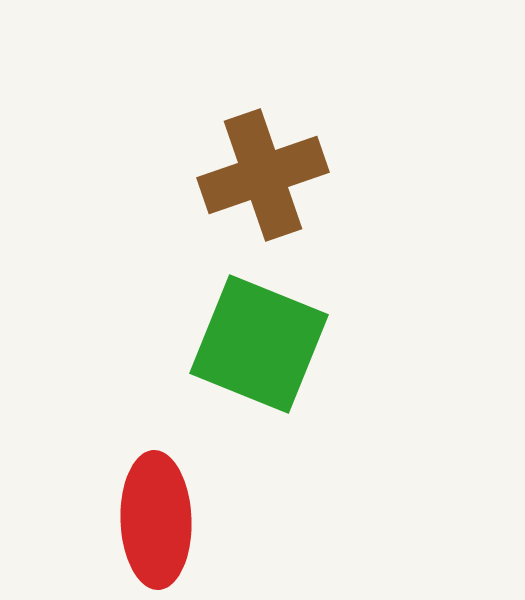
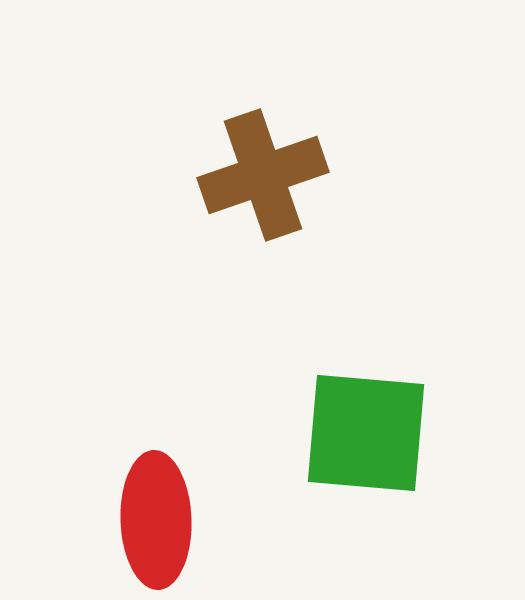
green square: moved 107 px right, 89 px down; rotated 17 degrees counterclockwise
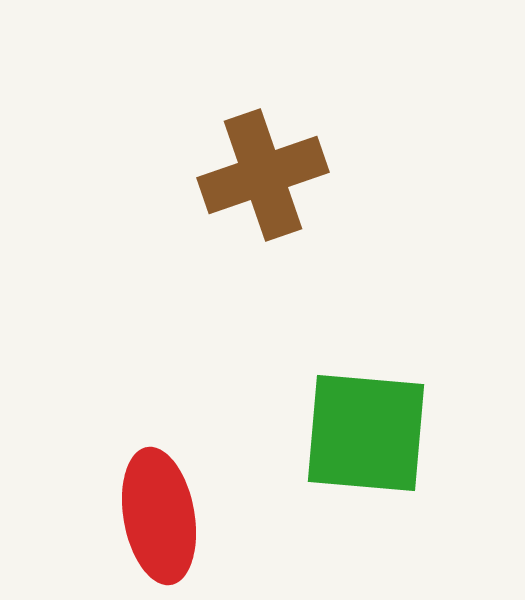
red ellipse: moved 3 px right, 4 px up; rotated 8 degrees counterclockwise
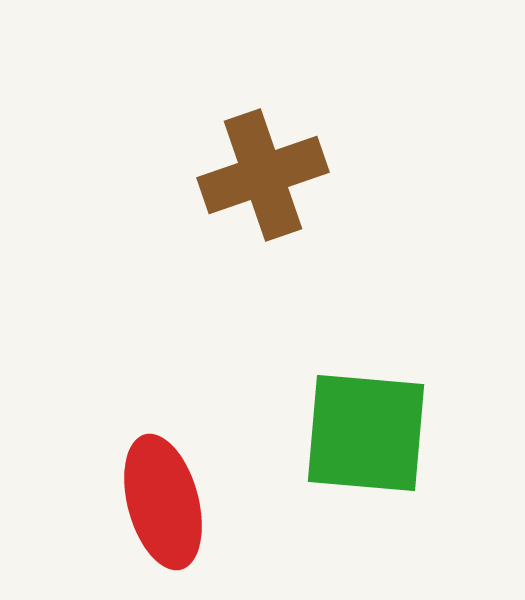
red ellipse: moved 4 px right, 14 px up; rotated 5 degrees counterclockwise
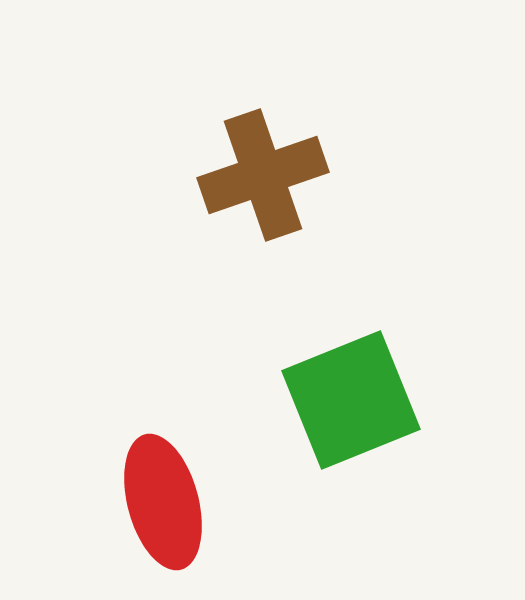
green square: moved 15 px left, 33 px up; rotated 27 degrees counterclockwise
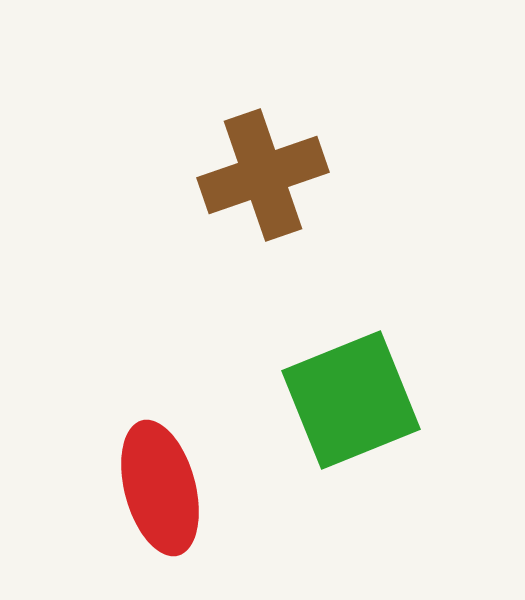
red ellipse: moved 3 px left, 14 px up
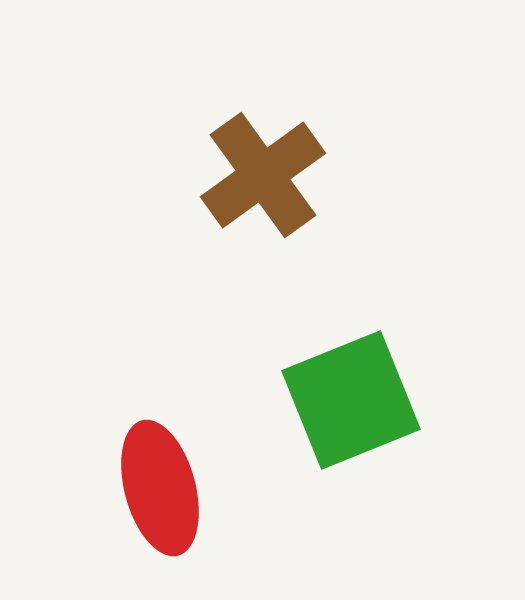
brown cross: rotated 17 degrees counterclockwise
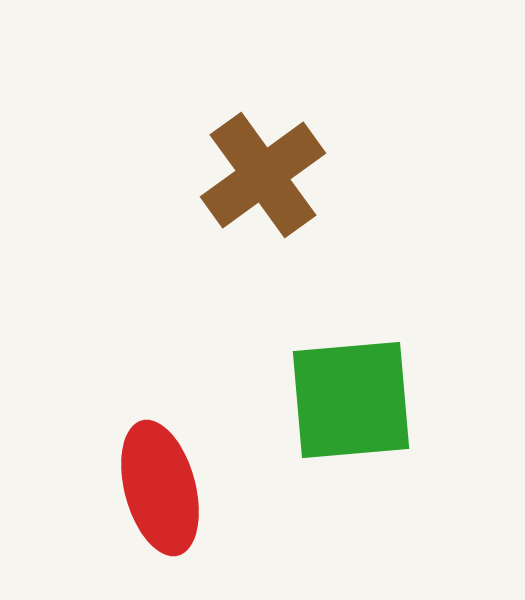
green square: rotated 17 degrees clockwise
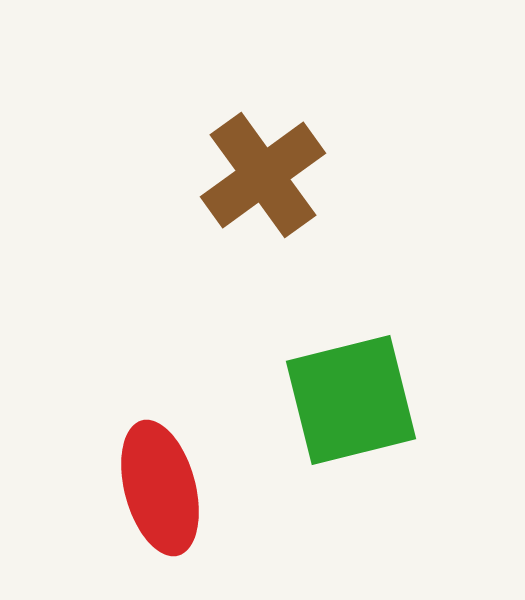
green square: rotated 9 degrees counterclockwise
